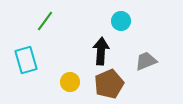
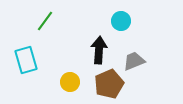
black arrow: moved 2 px left, 1 px up
gray trapezoid: moved 12 px left
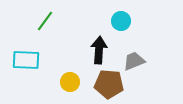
cyan rectangle: rotated 72 degrees counterclockwise
brown pentagon: rotated 28 degrees clockwise
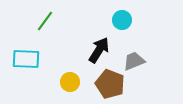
cyan circle: moved 1 px right, 1 px up
black arrow: rotated 28 degrees clockwise
cyan rectangle: moved 1 px up
brown pentagon: moved 1 px right; rotated 16 degrees clockwise
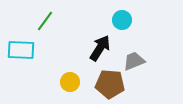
black arrow: moved 1 px right, 2 px up
cyan rectangle: moved 5 px left, 9 px up
brown pentagon: rotated 16 degrees counterclockwise
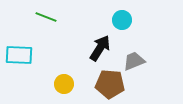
green line: moved 1 px right, 4 px up; rotated 75 degrees clockwise
cyan rectangle: moved 2 px left, 5 px down
yellow circle: moved 6 px left, 2 px down
